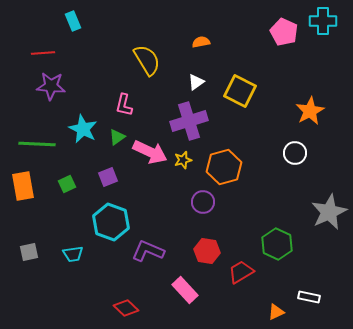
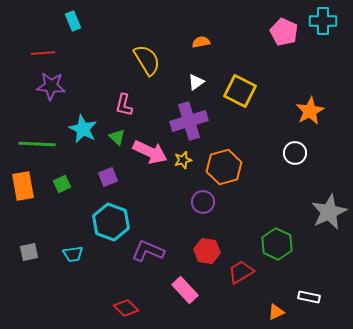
green triangle: rotated 42 degrees counterclockwise
green square: moved 5 px left
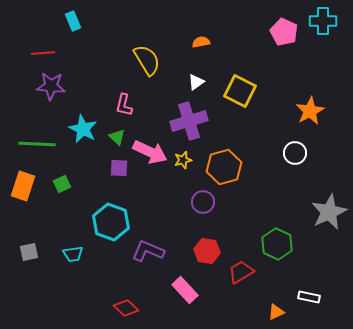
purple square: moved 11 px right, 9 px up; rotated 24 degrees clockwise
orange rectangle: rotated 28 degrees clockwise
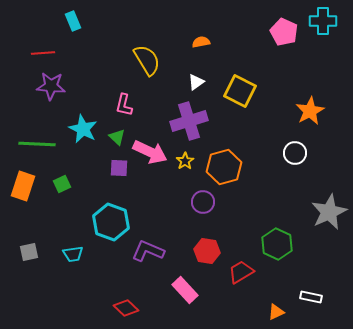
yellow star: moved 2 px right, 1 px down; rotated 18 degrees counterclockwise
white rectangle: moved 2 px right
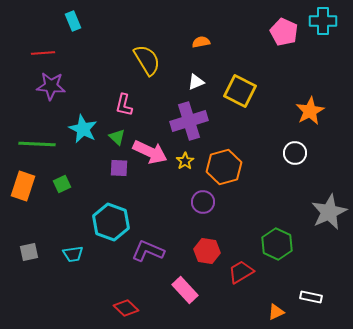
white triangle: rotated 12 degrees clockwise
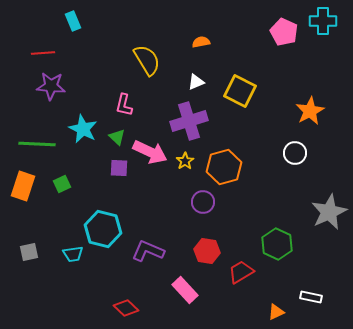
cyan hexagon: moved 8 px left, 7 px down; rotated 6 degrees counterclockwise
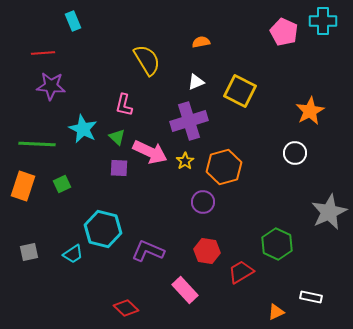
cyan trapezoid: rotated 25 degrees counterclockwise
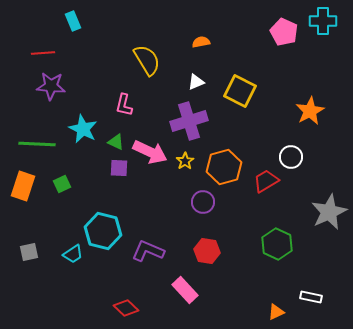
green triangle: moved 1 px left, 5 px down; rotated 18 degrees counterclockwise
white circle: moved 4 px left, 4 px down
cyan hexagon: moved 2 px down
red trapezoid: moved 25 px right, 91 px up
